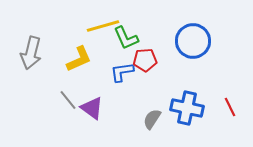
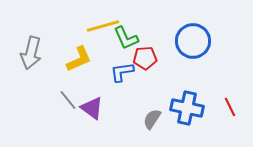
red pentagon: moved 2 px up
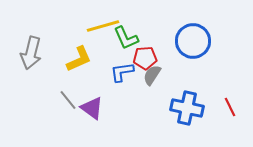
gray semicircle: moved 44 px up
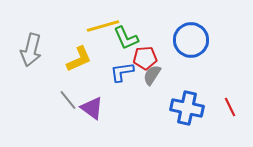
blue circle: moved 2 px left, 1 px up
gray arrow: moved 3 px up
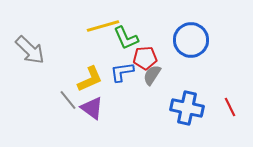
gray arrow: moved 1 px left; rotated 60 degrees counterclockwise
yellow L-shape: moved 11 px right, 20 px down
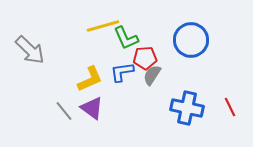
gray line: moved 4 px left, 11 px down
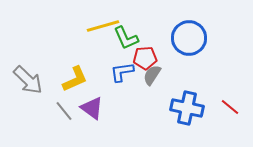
blue circle: moved 2 px left, 2 px up
gray arrow: moved 2 px left, 30 px down
yellow L-shape: moved 15 px left
red line: rotated 24 degrees counterclockwise
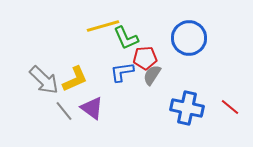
gray arrow: moved 16 px right
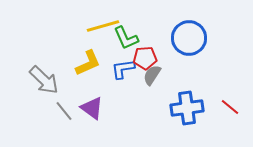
blue L-shape: moved 1 px right, 3 px up
yellow L-shape: moved 13 px right, 16 px up
blue cross: rotated 20 degrees counterclockwise
